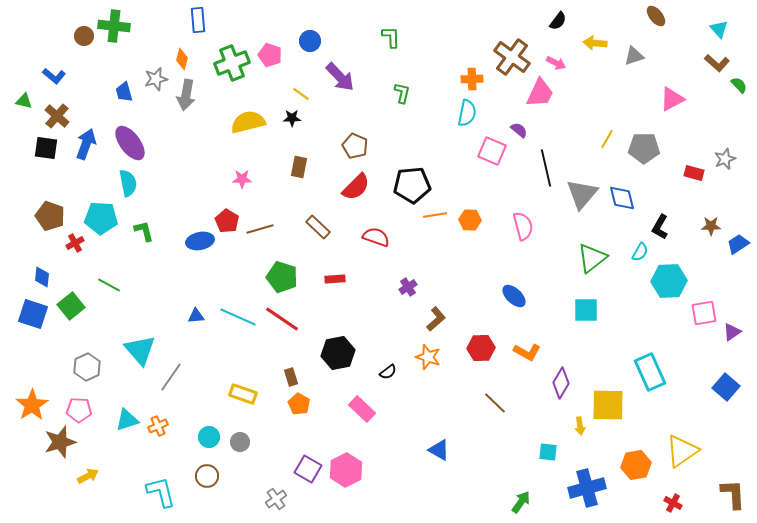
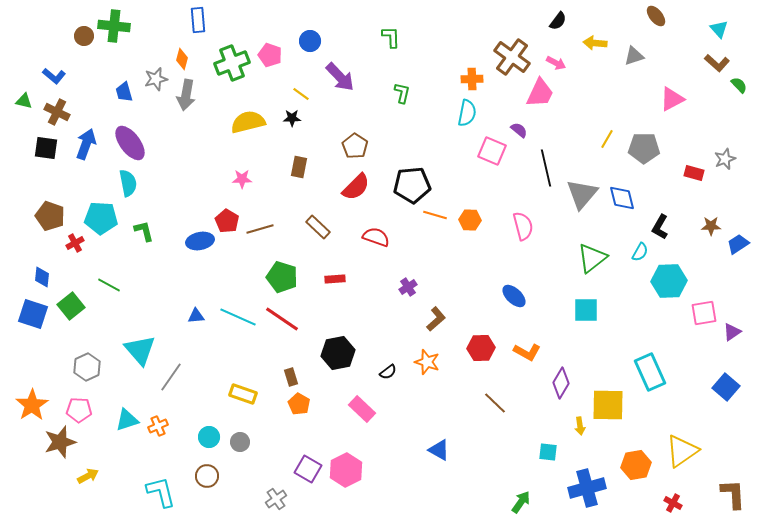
brown cross at (57, 116): moved 4 px up; rotated 15 degrees counterclockwise
brown pentagon at (355, 146): rotated 10 degrees clockwise
orange line at (435, 215): rotated 25 degrees clockwise
orange star at (428, 357): moved 1 px left, 5 px down
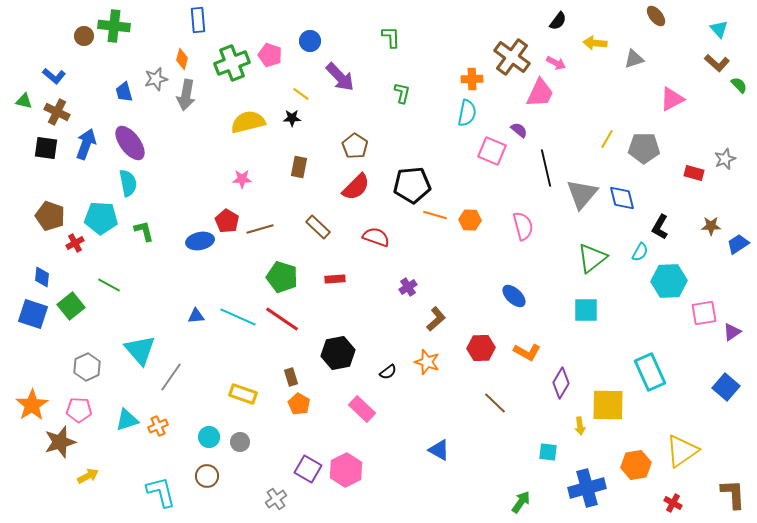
gray triangle at (634, 56): moved 3 px down
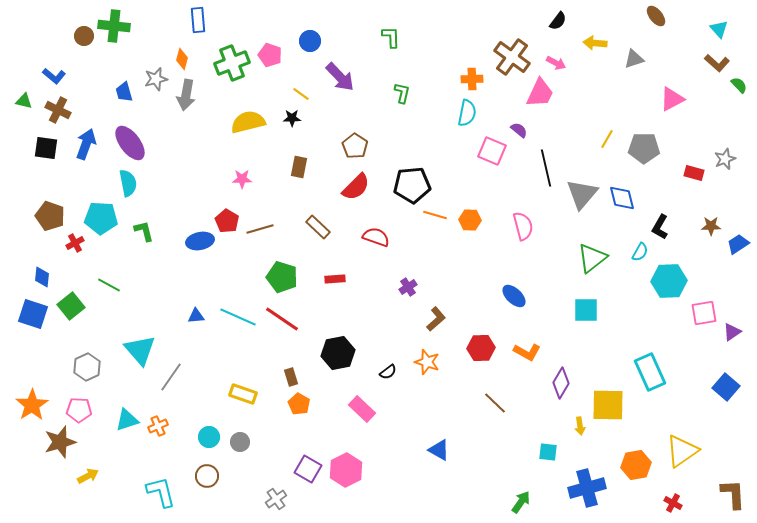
brown cross at (57, 112): moved 1 px right, 2 px up
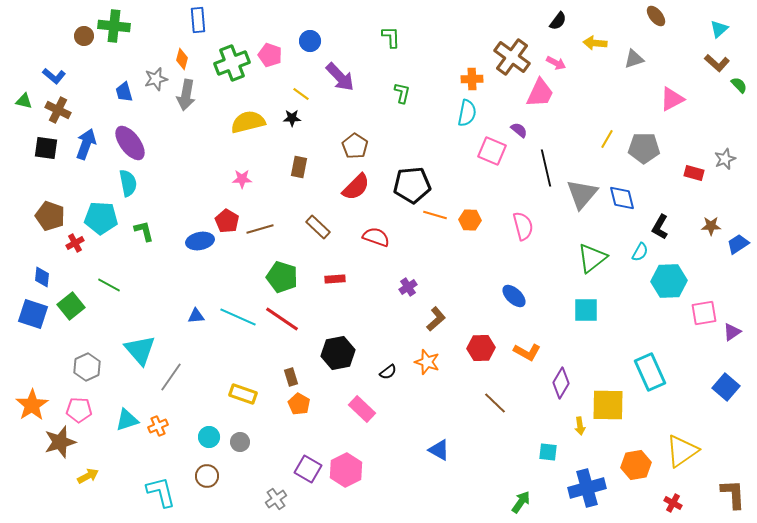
cyan triangle at (719, 29): rotated 30 degrees clockwise
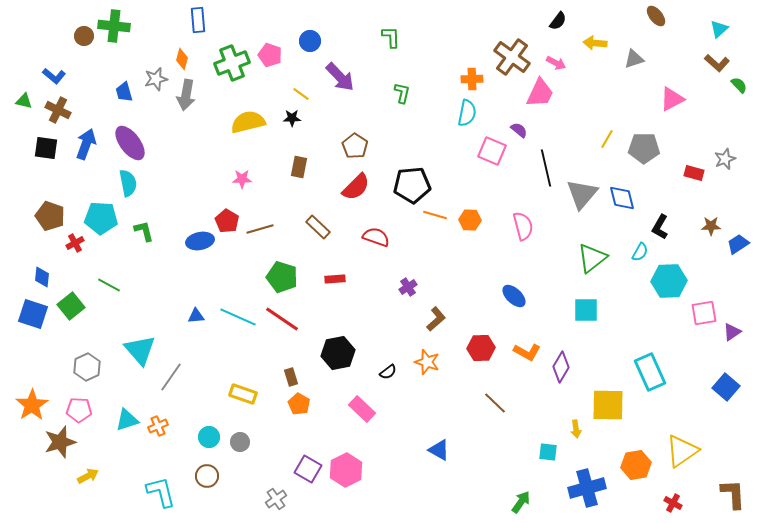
purple diamond at (561, 383): moved 16 px up
yellow arrow at (580, 426): moved 4 px left, 3 px down
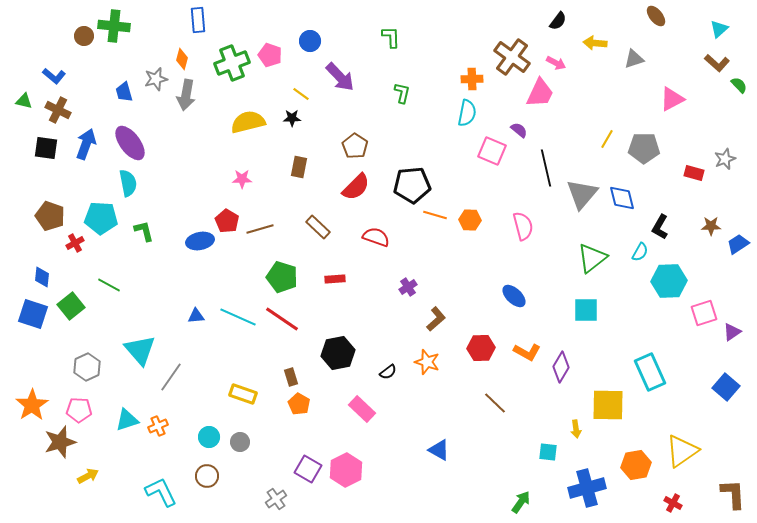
pink square at (704, 313): rotated 8 degrees counterclockwise
cyan L-shape at (161, 492): rotated 12 degrees counterclockwise
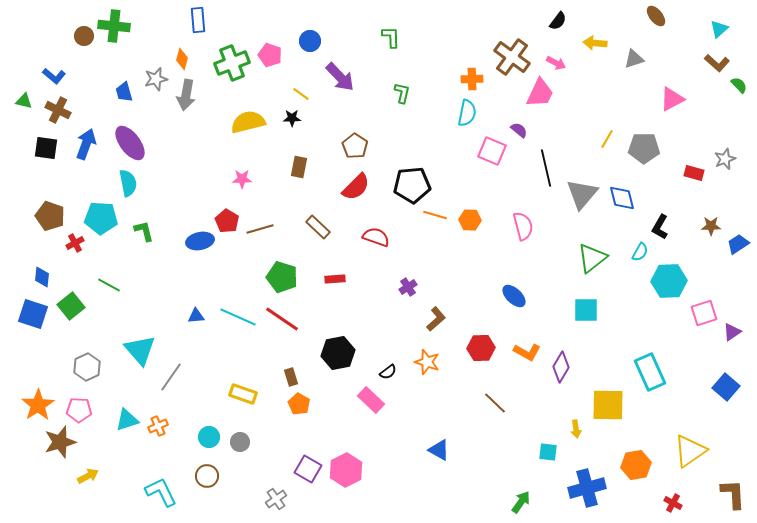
orange star at (32, 405): moved 6 px right
pink rectangle at (362, 409): moved 9 px right, 9 px up
yellow triangle at (682, 451): moved 8 px right
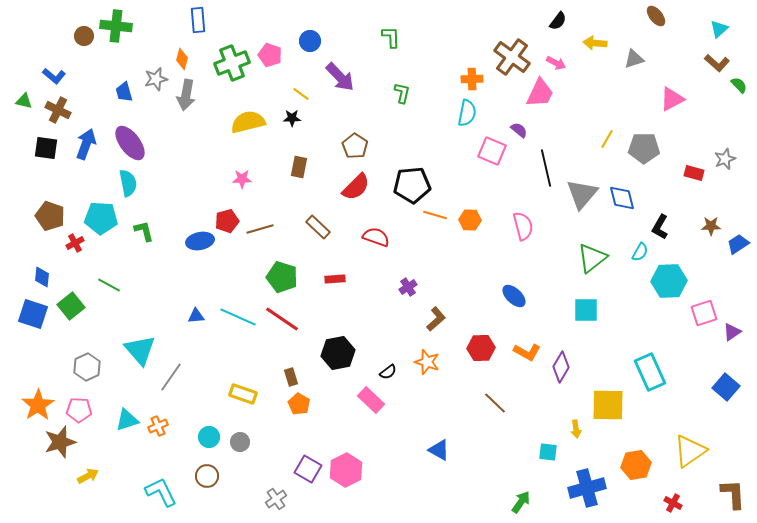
green cross at (114, 26): moved 2 px right
red pentagon at (227, 221): rotated 25 degrees clockwise
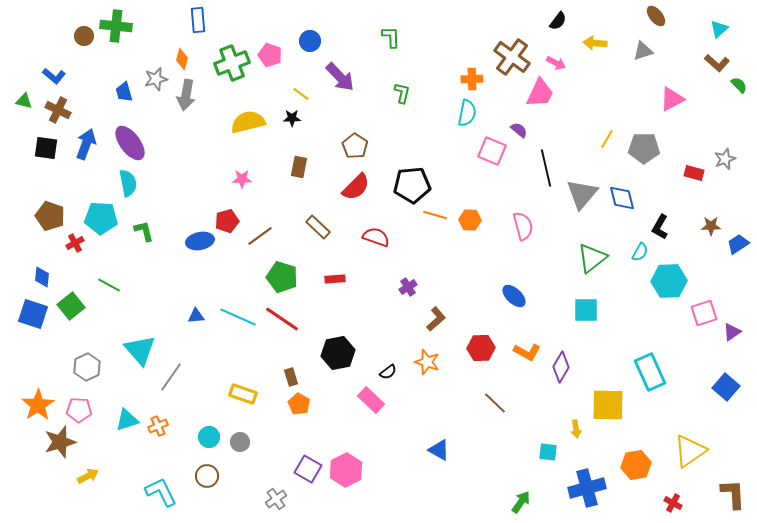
gray triangle at (634, 59): moved 9 px right, 8 px up
brown line at (260, 229): moved 7 px down; rotated 20 degrees counterclockwise
